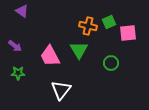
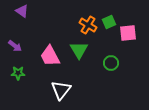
orange cross: moved 1 px up; rotated 18 degrees clockwise
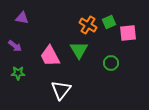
purple triangle: moved 7 px down; rotated 24 degrees counterclockwise
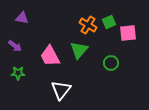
green triangle: rotated 12 degrees clockwise
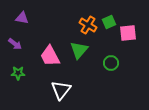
purple arrow: moved 2 px up
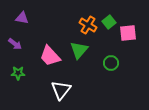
green square: rotated 16 degrees counterclockwise
pink trapezoid: rotated 15 degrees counterclockwise
